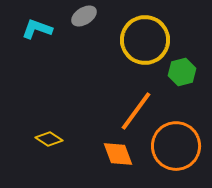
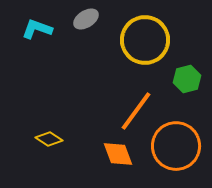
gray ellipse: moved 2 px right, 3 px down
green hexagon: moved 5 px right, 7 px down
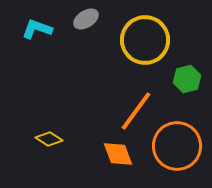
orange circle: moved 1 px right
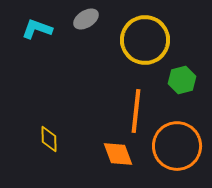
green hexagon: moved 5 px left, 1 px down
orange line: rotated 30 degrees counterclockwise
yellow diamond: rotated 56 degrees clockwise
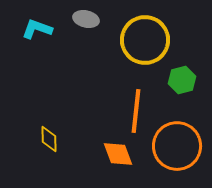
gray ellipse: rotated 45 degrees clockwise
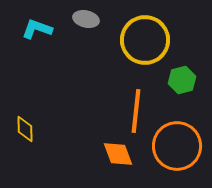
yellow diamond: moved 24 px left, 10 px up
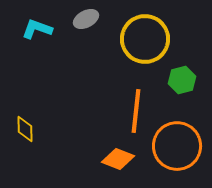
gray ellipse: rotated 40 degrees counterclockwise
yellow circle: moved 1 px up
orange diamond: moved 5 px down; rotated 48 degrees counterclockwise
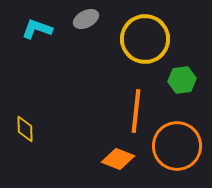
green hexagon: rotated 8 degrees clockwise
